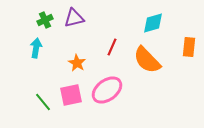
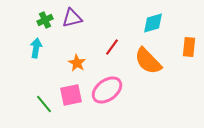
purple triangle: moved 2 px left
red line: rotated 12 degrees clockwise
orange semicircle: moved 1 px right, 1 px down
green line: moved 1 px right, 2 px down
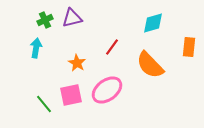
orange semicircle: moved 2 px right, 4 px down
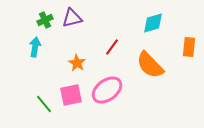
cyan arrow: moved 1 px left, 1 px up
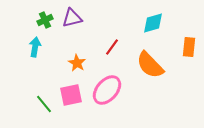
pink ellipse: rotated 12 degrees counterclockwise
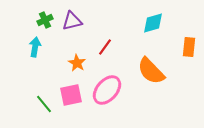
purple triangle: moved 3 px down
red line: moved 7 px left
orange semicircle: moved 1 px right, 6 px down
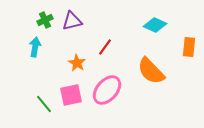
cyan diamond: moved 2 px right, 2 px down; rotated 40 degrees clockwise
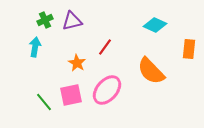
orange rectangle: moved 2 px down
green line: moved 2 px up
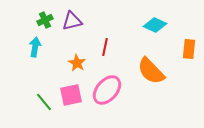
red line: rotated 24 degrees counterclockwise
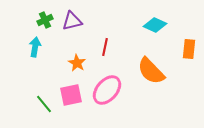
green line: moved 2 px down
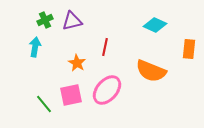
orange semicircle: rotated 24 degrees counterclockwise
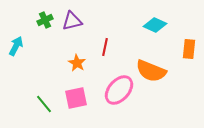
cyan arrow: moved 19 px left, 1 px up; rotated 18 degrees clockwise
pink ellipse: moved 12 px right
pink square: moved 5 px right, 3 px down
